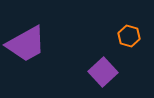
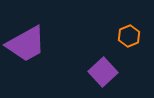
orange hexagon: rotated 20 degrees clockwise
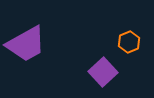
orange hexagon: moved 6 px down
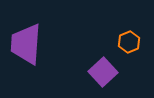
purple trapezoid: rotated 123 degrees clockwise
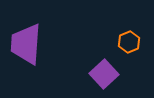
purple square: moved 1 px right, 2 px down
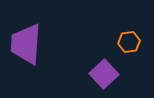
orange hexagon: rotated 15 degrees clockwise
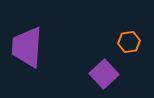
purple trapezoid: moved 1 px right, 3 px down
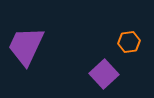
purple trapezoid: moved 1 px left, 1 px up; rotated 21 degrees clockwise
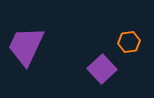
purple square: moved 2 px left, 5 px up
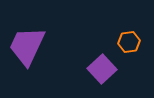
purple trapezoid: moved 1 px right
